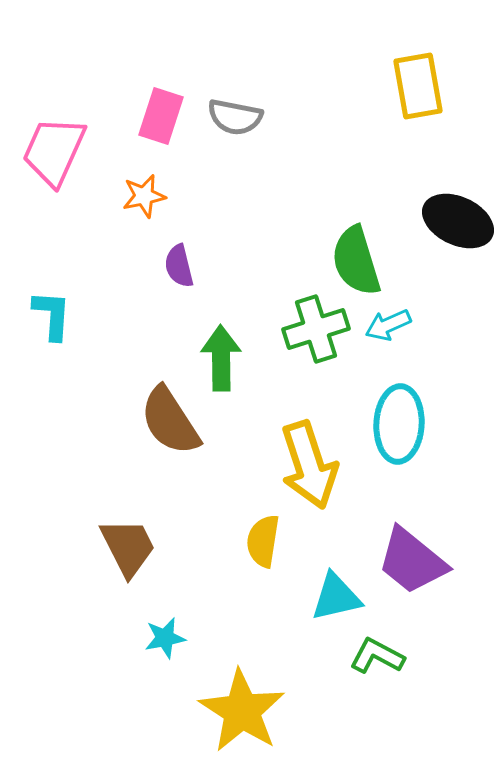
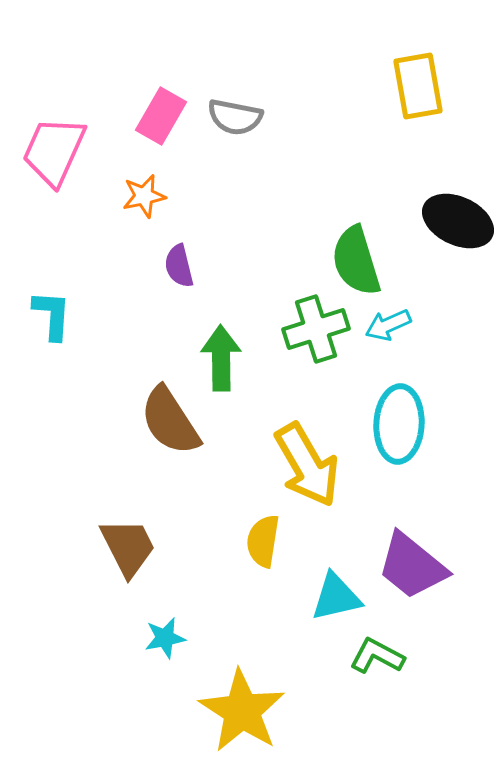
pink rectangle: rotated 12 degrees clockwise
yellow arrow: moved 2 px left; rotated 12 degrees counterclockwise
purple trapezoid: moved 5 px down
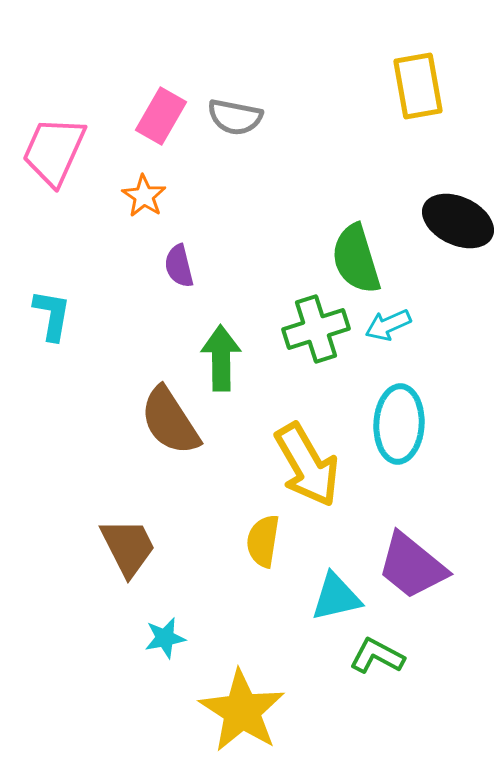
orange star: rotated 27 degrees counterclockwise
green semicircle: moved 2 px up
cyan L-shape: rotated 6 degrees clockwise
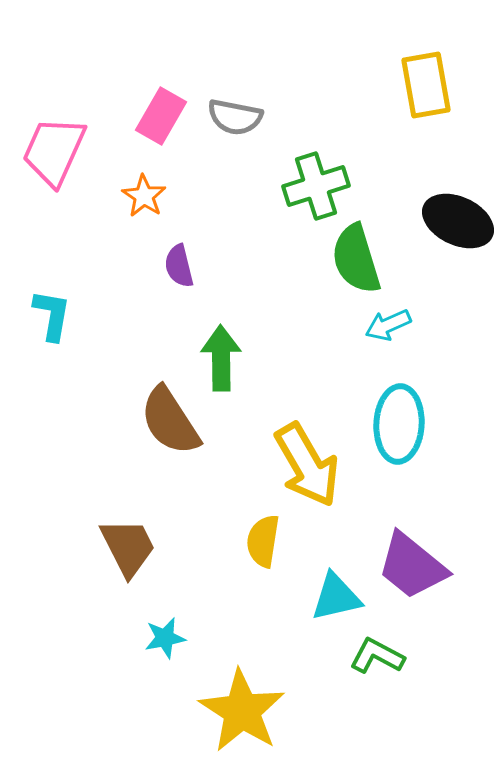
yellow rectangle: moved 8 px right, 1 px up
green cross: moved 143 px up
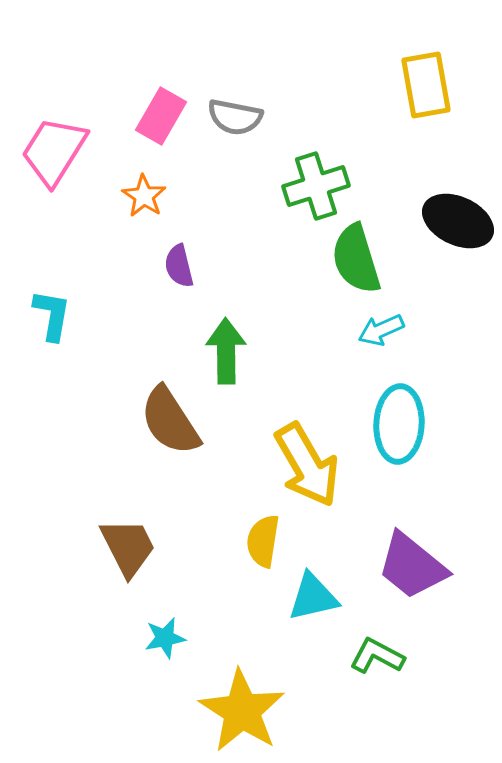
pink trapezoid: rotated 8 degrees clockwise
cyan arrow: moved 7 px left, 5 px down
green arrow: moved 5 px right, 7 px up
cyan triangle: moved 23 px left
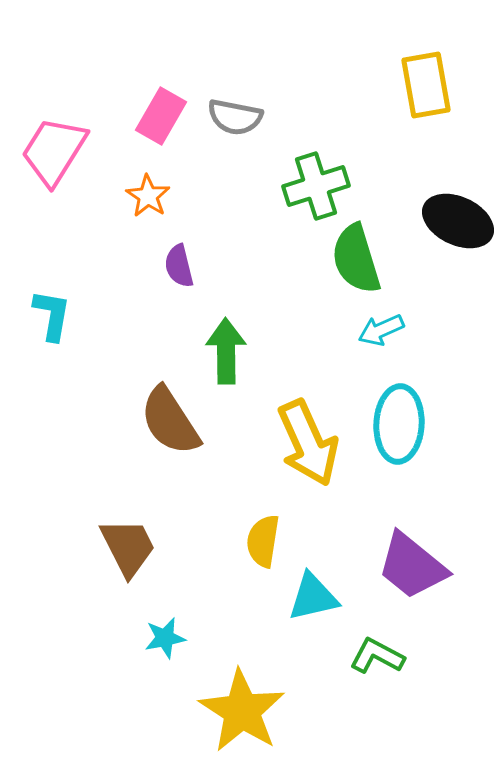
orange star: moved 4 px right
yellow arrow: moved 1 px right, 22 px up; rotated 6 degrees clockwise
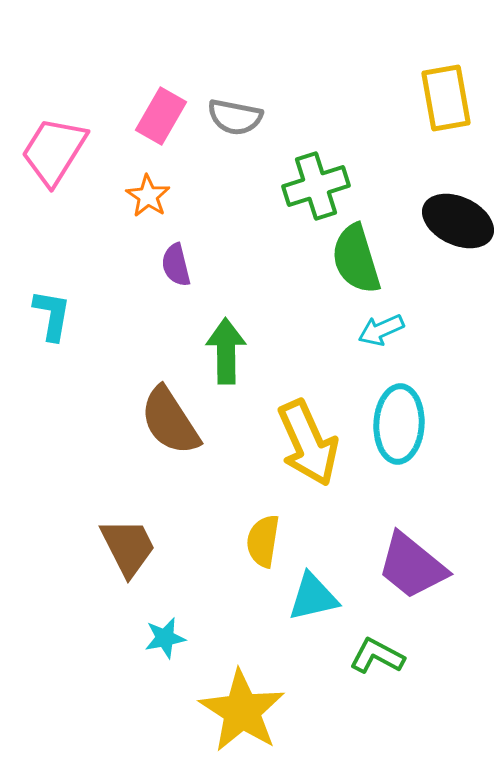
yellow rectangle: moved 20 px right, 13 px down
purple semicircle: moved 3 px left, 1 px up
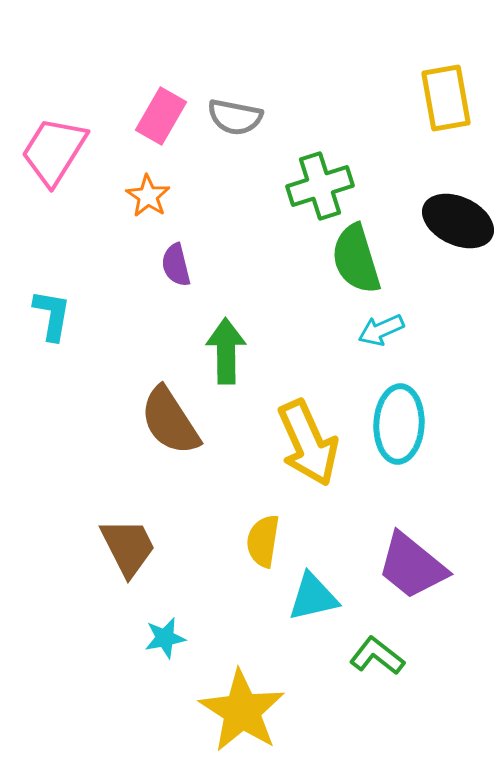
green cross: moved 4 px right
green L-shape: rotated 10 degrees clockwise
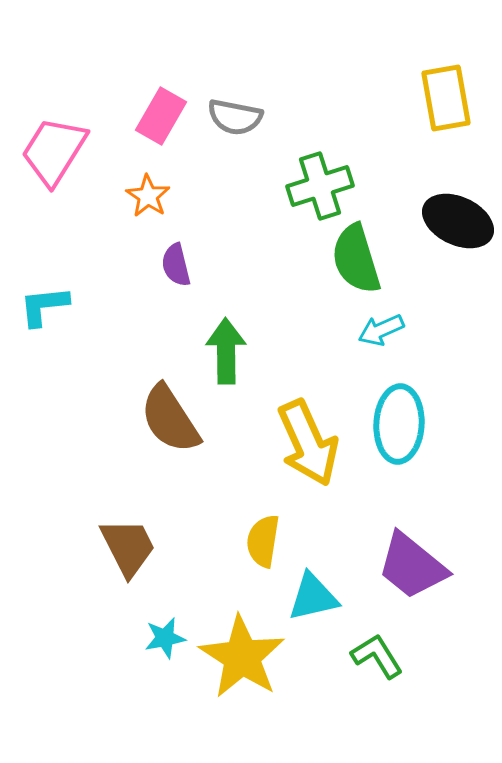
cyan L-shape: moved 8 px left, 9 px up; rotated 106 degrees counterclockwise
brown semicircle: moved 2 px up
green L-shape: rotated 20 degrees clockwise
yellow star: moved 54 px up
